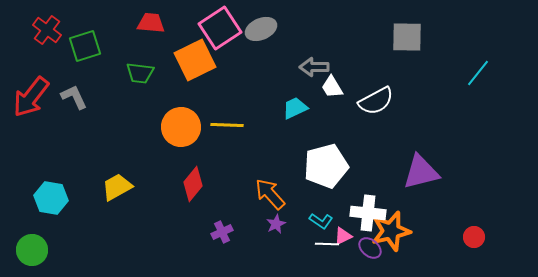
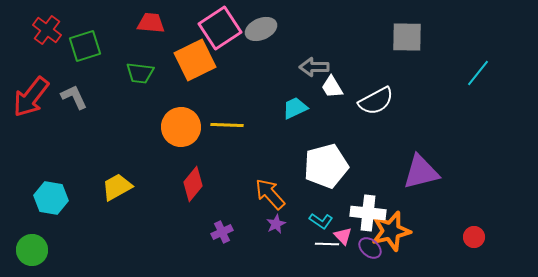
pink triangle: rotated 48 degrees counterclockwise
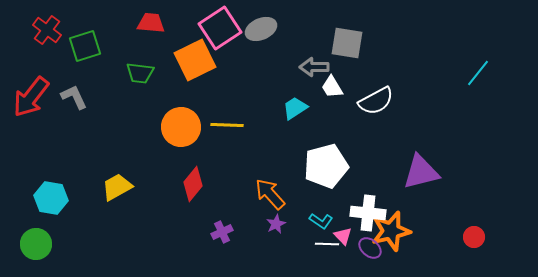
gray square: moved 60 px left, 6 px down; rotated 8 degrees clockwise
cyan trapezoid: rotated 8 degrees counterclockwise
green circle: moved 4 px right, 6 px up
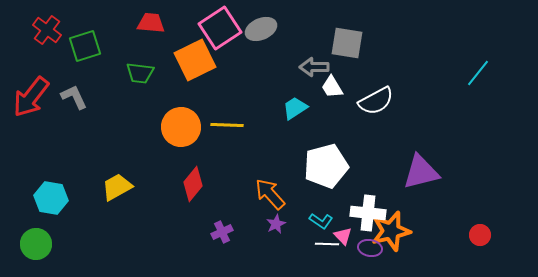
red circle: moved 6 px right, 2 px up
purple ellipse: rotated 30 degrees counterclockwise
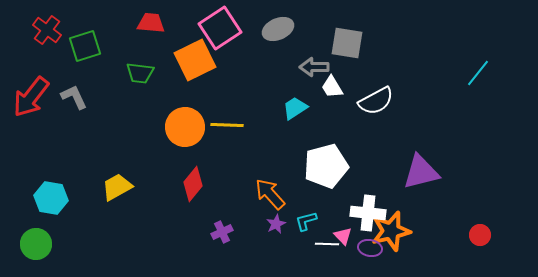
gray ellipse: moved 17 px right
orange circle: moved 4 px right
cyan L-shape: moved 15 px left; rotated 130 degrees clockwise
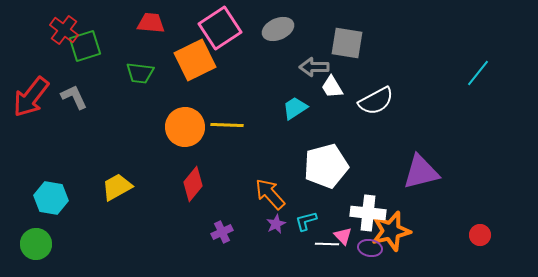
red cross: moved 17 px right
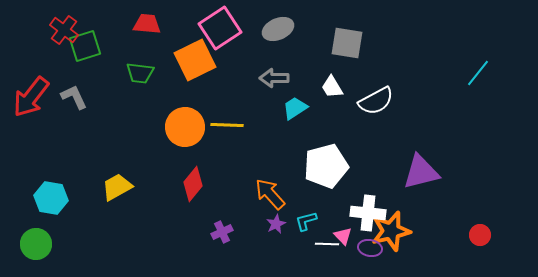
red trapezoid: moved 4 px left, 1 px down
gray arrow: moved 40 px left, 11 px down
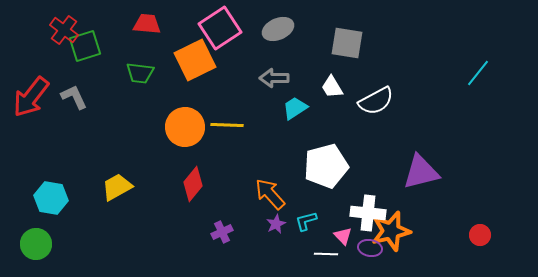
white line: moved 1 px left, 10 px down
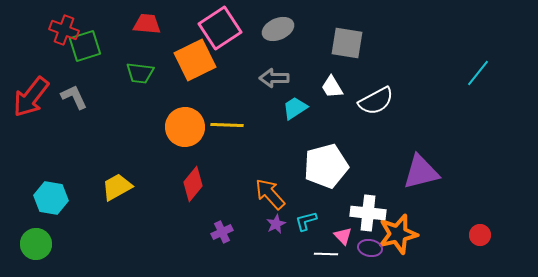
red cross: rotated 16 degrees counterclockwise
orange star: moved 7 px right, 3 px down
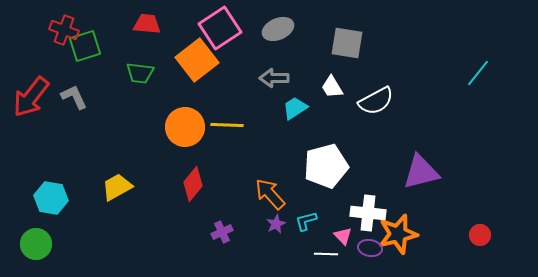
orange square: moved 2 px right; rotated 12 degrees counterclockwise
